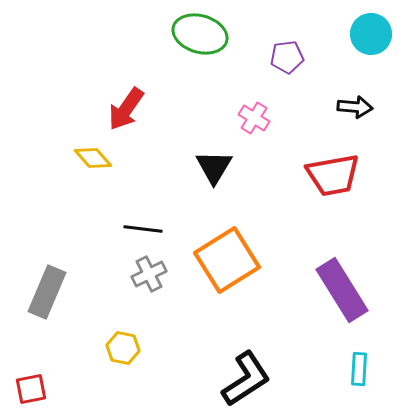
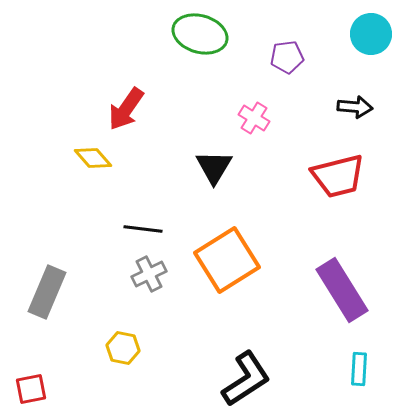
red trapezoid: moved 5 px right, 1 px down; rotated 4 degrees counterclockwise
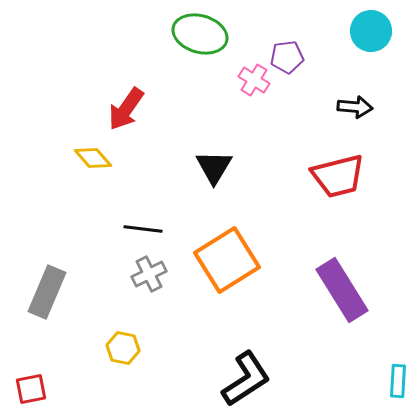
cyan circle: moved 3 px up
pink cross: moved 38 px up
cyan rectangle: moved 39 px right, 12 px down
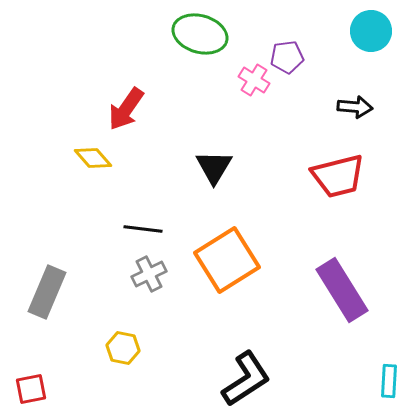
cyan rectangle: moved 9 px left
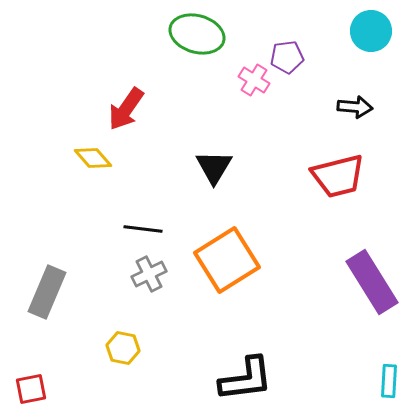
green ellipse: moved 3 px left
purple rectangle: moved 30 px right, 8 px up
black L-shape: rotated 26 degrees clockwise
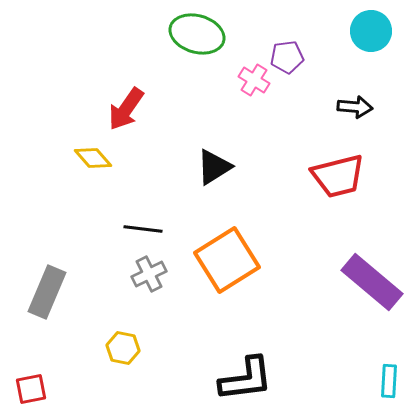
black triangle: rotated 27 degrees clockwise
purple rectangle: rotated 18 degrees counterclockwise
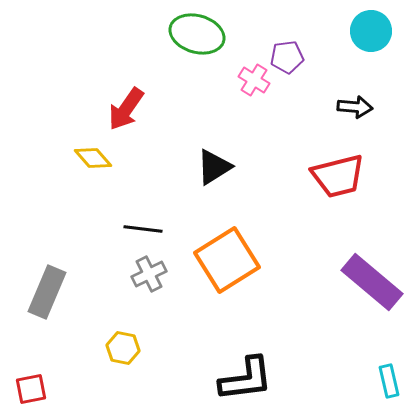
cyan rectangle: rotated 16 degrees counterclockwise
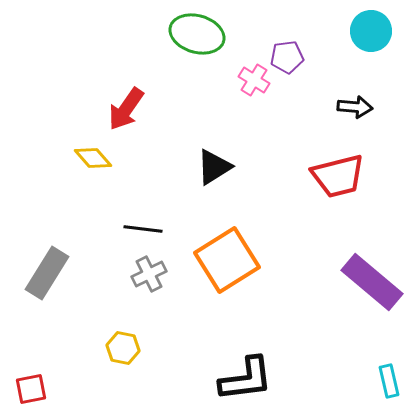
gray rectangle: moved 19 px up; rotated 9 degrees clockwise
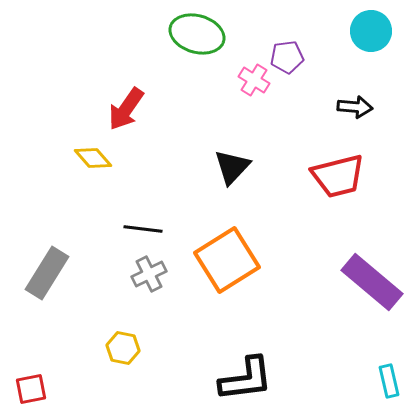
black triangle: moved 18 px right; rotated 15 degrees counterclockwise
